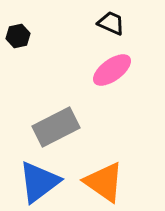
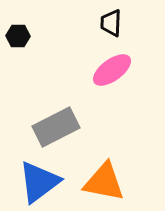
black trapezoid: rotated 112 degrees counterclockwise
black hexagon: rotated 15 degrees clockwise
orange triangle: rotated 24 degrees counterclockwise
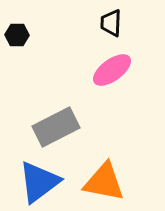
black hexagon: moved 1 px left, 1 px up
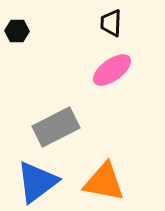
black hexagon: moved 4 px up
blue triangle: moved 2 px left
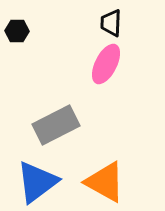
pink ellipse: moved 6 px left, 6 px up; rotated 27 degrees counterclockwise
gray rectangle: moved 2 px up
orange triangle: moved 1 px right; rotated 18 degrees clockwise
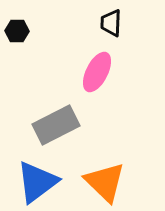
pink ellipse: moved 9 px left, 8 px down
orange triangle: rotated 15 degrees clockwise
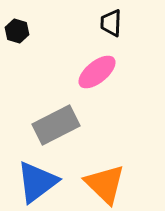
black hexagon: rotated 15 degrees clockwise
pink ellipse: rotated 24 degrees clockwise
orange triangle: moved 2 px down
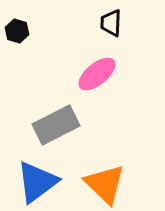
pink ellipse: moved 2 px down
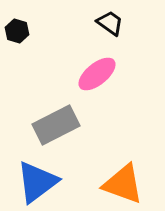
black trapezoid: moved 1 px left; rotated 124 degrees clockwise
orange triangle: moved 18 px right; rotated 24 degrees counterclockwise
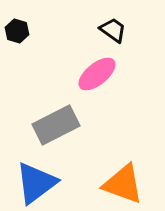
black trapezoid: moved 3 px right, 7 px down
blue triangle: moved 1 px left, 1 px down
